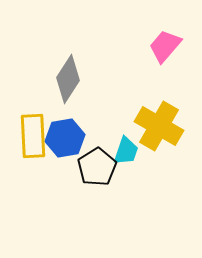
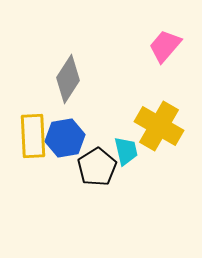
cyan trapezoid: rotated 32 degrees counterclockwise
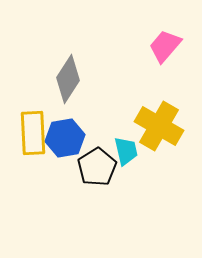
yellow rectangle: moved 3 px up
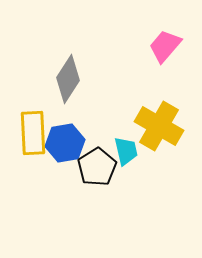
blue hexagon: moved 5 px down
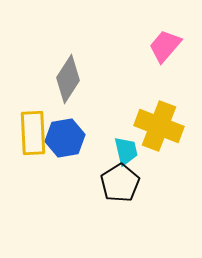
yellow cross: rotated 9 degrees counterclockwise
blue hexagon: moved 5 px up
black pentagon: moved 23 px right, 16 px down
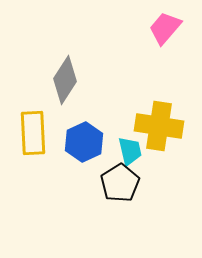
pink trapezoid: moved 18 px up
gray diamond: moved 3 px left, 1 px down
yellow cross: rotated 12 degrees counterclockwise
blue hexagon: moved 19 px right, 4 px down; rotated 15 degrees counterclockwise
cyan trapezoid: moved 4 px right
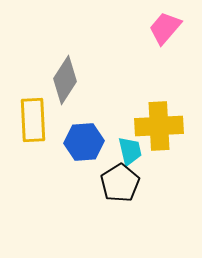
yellow cross: rotated 12 degrees counterclockwise
yellow rectangle: moved 13 px up
blue hexagon: rotated 21 degrees clockwise
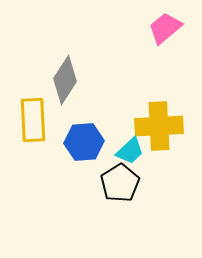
pink trapezoid: rotated 9 degrees clockwise
cyan trapezoid: rotated 60 degrees clockwise
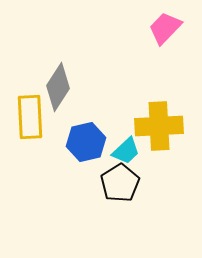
pink trapezoid: rotated 6 degrees counterclockwise
gray diamond: moved 7 px left, 7 px down
yellow rectangle: moved 3 px left, 3 px up
blue hexagon: moved 2 px right; rotated 9 degrees counterclockwise
cyan trapezoid: moved 4 px left
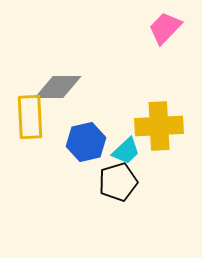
gray diamond: rotated 57 degrees clockwise
black pentagon: moved 2 px left, 1 px up; rotated 15 degrees clockwise
